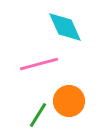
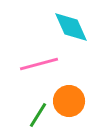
cyan diamond: moved 6 px right
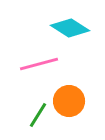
cyan diamond: moved 1 px left, 1 px down; rotated 33 degrees counterclockwise
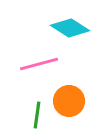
green line: moved 1 px left; rotated 24 degrees counterclockwise
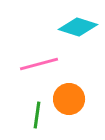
cyan diamond: moved 8 px right, 1 px up; rotated 15 degrees counterclockwise
orange circle: moved 2 px up
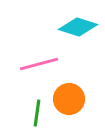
green line: moved 2 px up
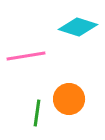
pink line: moved 13 px left, 8 px up; rotated 6 degrees clockwise
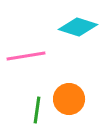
green line: moved 3 px up
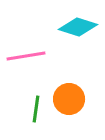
green line: moved 1 px left, 1 px up
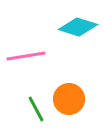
green line: rotated 36 degrees counterclockwise
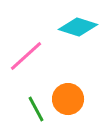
pink line: rotated 33 degrees counterclockwise
orange circle: moved 1 px left
